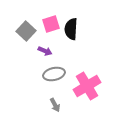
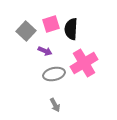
pink cross: moved 3 px left, 23 px up
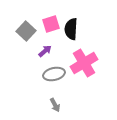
purple arrow: rotated 64 degrees counterclockwise
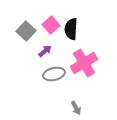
pink square: moved 1 px down; rotated 24 degrees counterclockwise
gray arrow: moved 21 px right, 3 px down
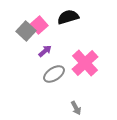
pink square: moved 12 px left
black semicircle: moved 3 px left, 12 px up; rotated 70 degrees clockwise
pink cross: moved 1 px right; rotated 12 degrees counterclockwise
gray ellipse: rotated 20 degrees counterclockwise
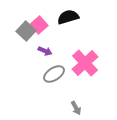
purple arrow: rotated 64 degrees clockwise
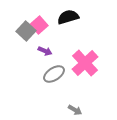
gray arrow: moved 1 px left, 2 px down; rotated 32 degrees counterclockwise
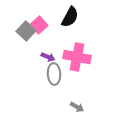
black semicircle: moved 2 px right; rotated 135 degrees clockwise
purple arrow: moved 3 px right, 6 px down
pink cross: moved 8 px left, 6 px up; rotated 36 degrees counterclockwise
gray ellipse: rotated 60 degrees counterclockwise
gray arrow: moved 2 px right, 3 px up
